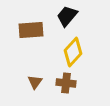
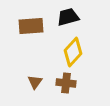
black trapezoid: moved 1 px right, 1 px down; rotated 35 degrees clockwise
brown rectangle: moved 4 px up
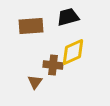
yellow diamond: rotated 24 degrees clockwise
brown cross: moved 13 px left, 18 px up
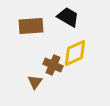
black trapezoid: rotated 45 degrees clockwise
yellow diamond: moved 2 px right, 1 px down
brown cross: rotated 18 degrees clockwise
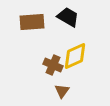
brown rectangle: moved 1 px right, 4 px up
yellow diamond: moved 3 px down
brown triangle: moved 27 px right, 9 px down
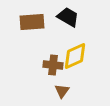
brown cross: rotated 18 degrees counterclockwise
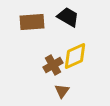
brown cross: rotated 36 degrees counterclockwise
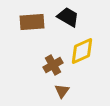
yellow diamond: moved 7 px right, 5 px up
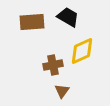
brown cross: rotated 18 degrees clockwise
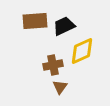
black trapezoid: moved 4 px left, 9 px down; rotated 55 degrees counterclockwise
brown rectangle: moved 3 px right, 1 px up
brown triangle: moved 2 px left, 4 px up
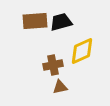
black trapezoid: moved 3 px left, 4 px up; rotated 10 degrees clockwise
brown triangle: rotated 42 degrees clockwise
